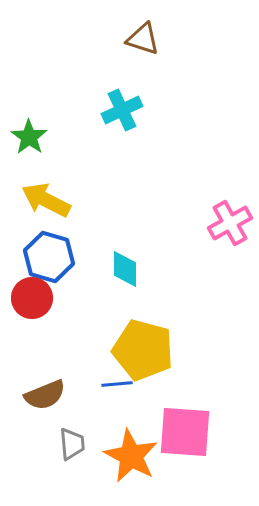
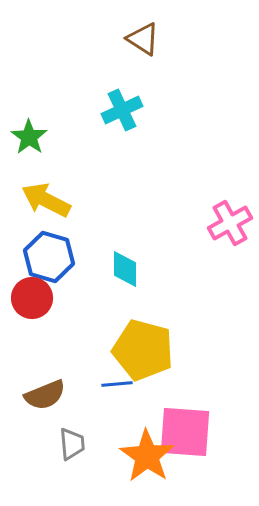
brown triangle: rotated 15 degrees clockwise
orange star: moved 16 px right; rotated 6 degrees clockwise
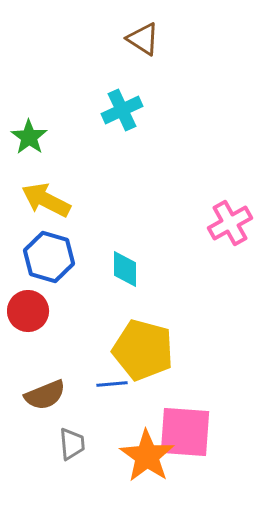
red circle: moved 4 px left, 13 px down
blue line: moved 5 px left
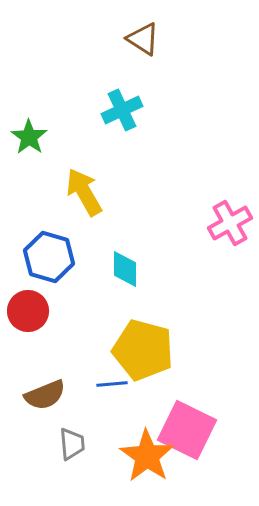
yellow arrow: moved 38 px right, 8 px up; rotated 33 degrees clockwise
pink square: moved 2 px right, 2 px up; rotated 22 degrees clockwise
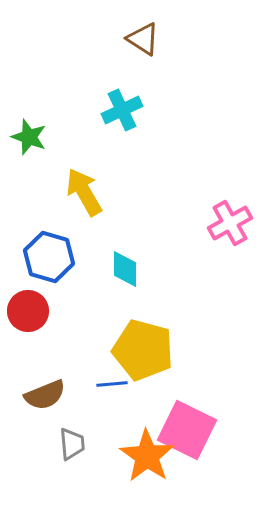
green star: rotated 15 degrees counterclockwise
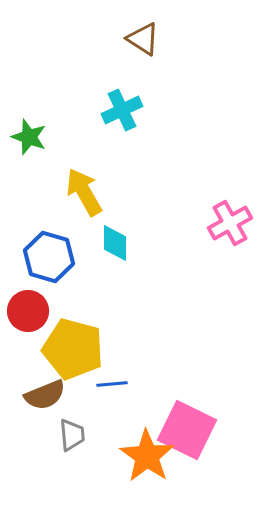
cyan diamond: moved 10 px left, 26 px up
yellow pentagon: moved 70 px left, 1 px up
gray trapezoid: moved 9 px up
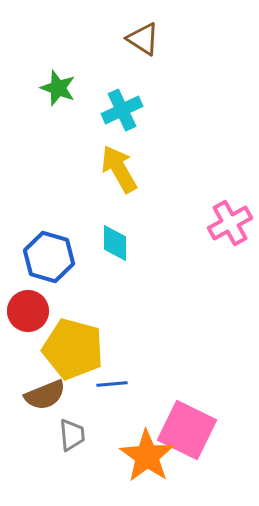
green star: moved 29 px right, 49 px up
yellow arrow: moved 35 px right, 23 px up
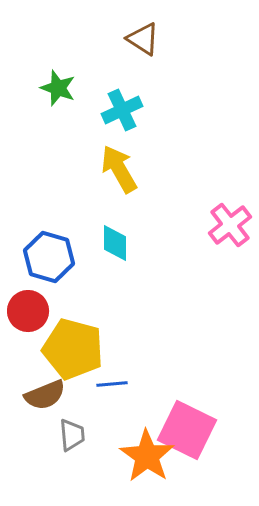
pink cross: moved 2 px down; rotated 9 degrees counterclockwise
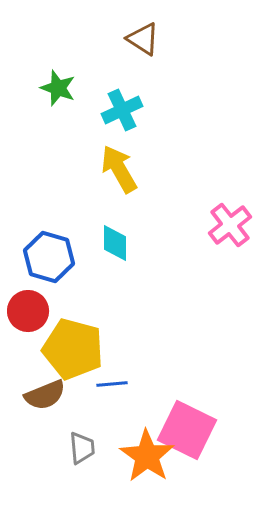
gray trapezoid: moved 10 px right, 13 px down
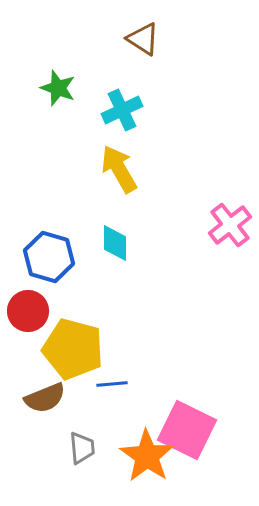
brown semicircle: moved 3 px down
